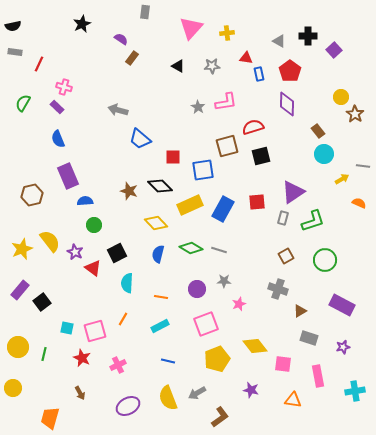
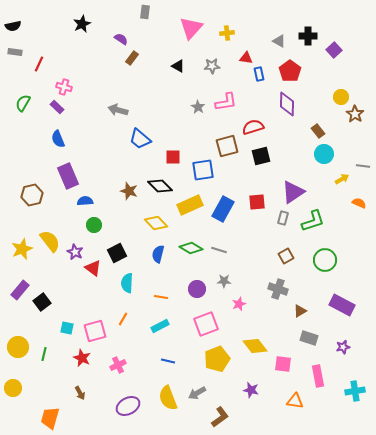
orange triangle at (293, 400): moved 2 px right, 1 px down
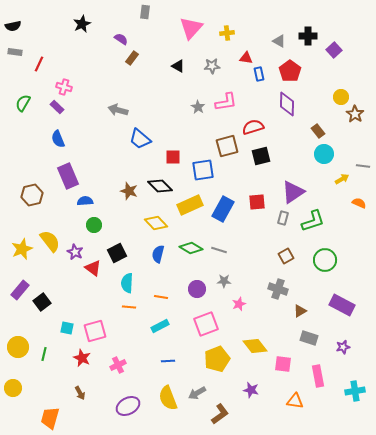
orange line at (123, 319): moved 6 px right, 12 px up; rotated 64 degrees clockwise
blue line at (168, 361): rotated 16 degrees counterclockwise
brown L-shape at (220, 417): moved 3 px up
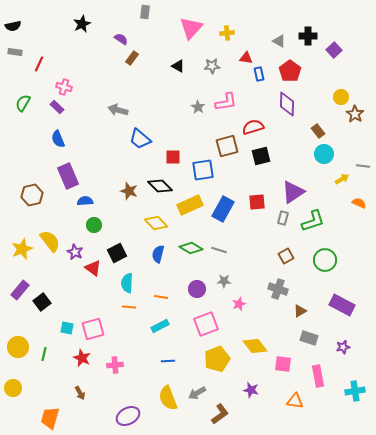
pink square at (95, 331): moved 2 px left, 2 px up
pink cross at (118, 365): moved 3 px left; rotated 21 degrees clockwise
purple ellipse at (128, 406): moved 10 px down
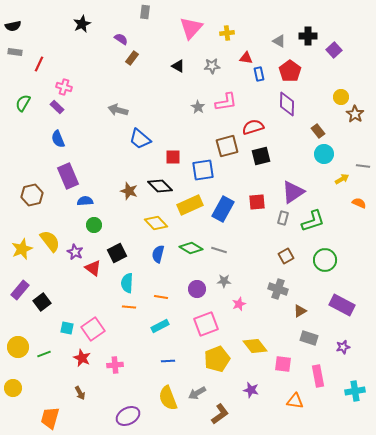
pink square at (93, 329): rotated 20 degrees counterclockwise
green line at (44, 354): rotated 56 degrees clockwise
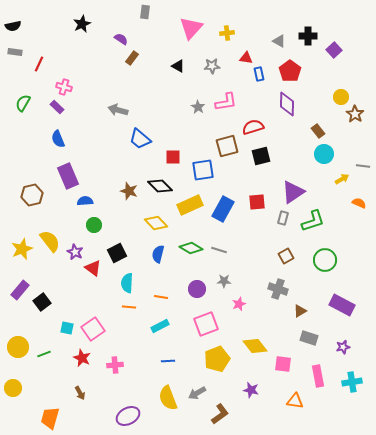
cyan cross at (355, 391): moved 3 px left, 9 px up
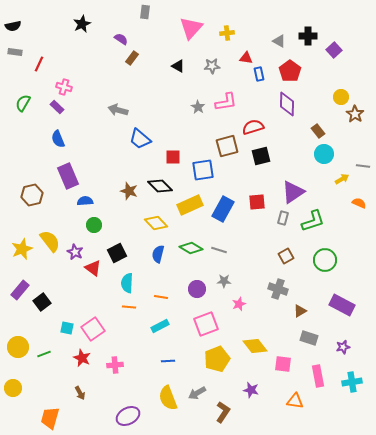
brown L-shape at (220, 414): moved 3 px right, 2 px up; rotated 20 degrees counterclockwise
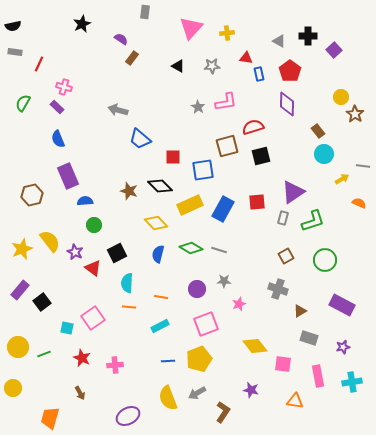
pink square at (93, 329): moved 11 px up
yellow pentagon at (217, 359): moved 18 px left
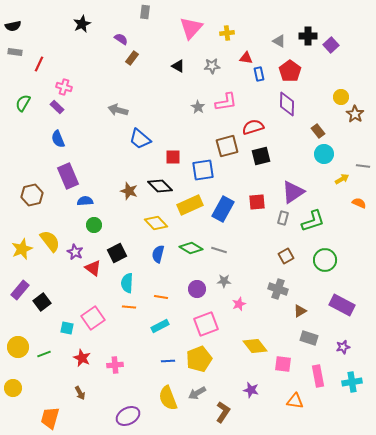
purple square at (334, 50): moved 3 px left, 5 px up
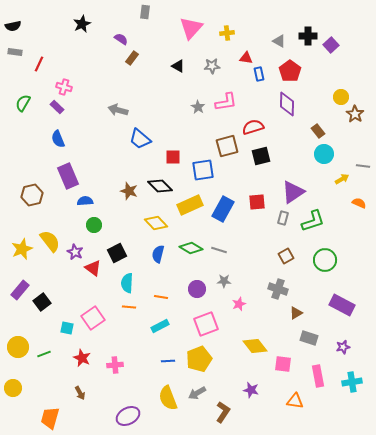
brown triangle at (300, 311): moved 4 px left, 2 px down
